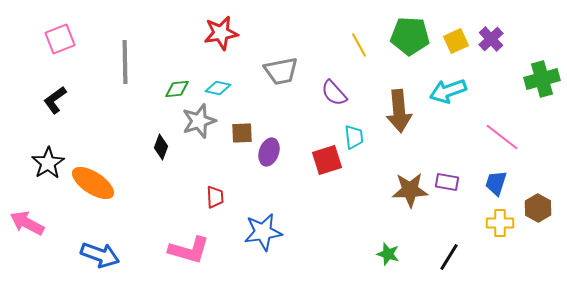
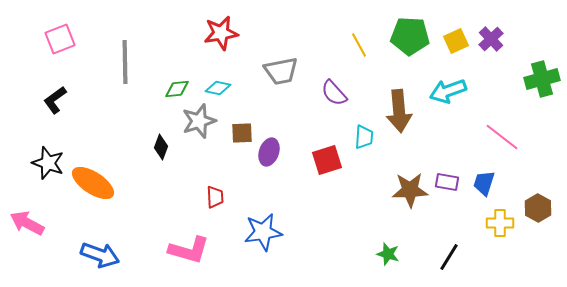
cyan trapezoid: moved 10 px right; rotated 10 degrees clockwise
black star: rotated 20 degrees counterclockwise
blue trapezoid: moved 12 px left
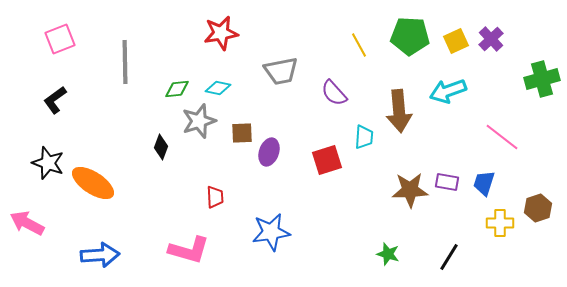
brown hexagon: rotated 12 degrees clockwise
blue star: moved 8 px right
blue arrow: rotated 24 degrees counterclockwise
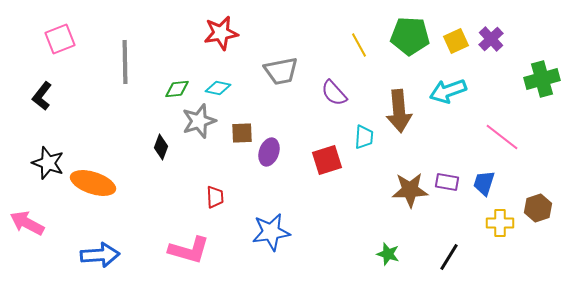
black L-shape: moved 13 px left, 4 px up; rotated 16 degrees counterclockwise
orange ellipse: rotated 15 degrees counterclockwise
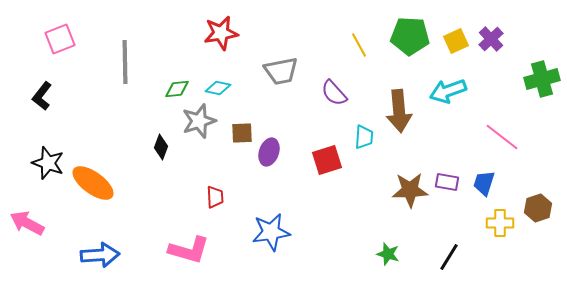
orange ellipse: rotated 18 degrees clockwise
